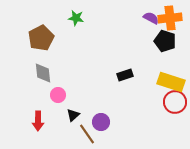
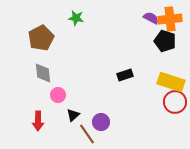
orange cross: moved 1 px down
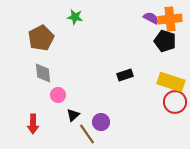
green star: moved 1 px left, 1 px up
red arrow: moved 5 px left, 3 px down
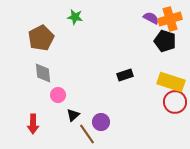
orange cross: rotated 10 degrees counterclockwise
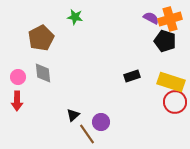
black rectangle: moved 7 px right, 1 px down
pink circle: moved 40 px left, 18 px up
red arrow: moved 16 px left, 23 px up
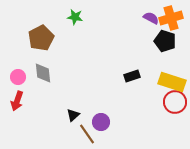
orange cross: moved 1 px right, 1 px up
yellow rectangle: moved 1 px right
red arrow: rotated 18 degrees clockwise
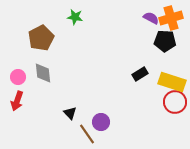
black pentagon: rotated 15 degrees counterclockwise
black rectangle: moved 8 px right, 2 px up; rotated 14 degrees counterclockwise
black triangle: moved 3 px left, 2 px up; rotated 32 degrees counterclockwise
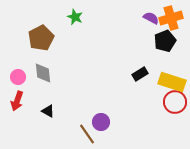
green star: rotated 14 degrees clockwise
black pentagon: rotated 25 degrees counterclockwise
black triangle: moved 22 px left, 2 px up; rotated 16 degrees counterclockwise
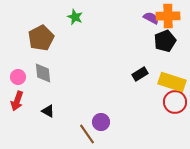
orange cross: moved 3 px left, 2 px up; rotated 15 degrees clockwise
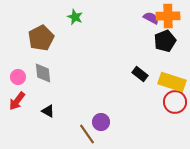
black rectangle: rotated 70 degrees clockwise
red arrow: rotated 18 degrees clockwise
